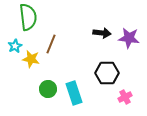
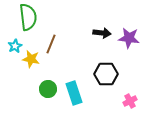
black hexagon: moved 1 px left, 1 px down
pink cross: moved 5 px right, 4 px down
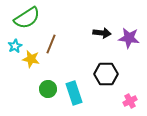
green semicircle: moved 1 px left, 1 px down; rotated 64 degrees clockwise
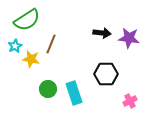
green semicircle: moved 2 px down
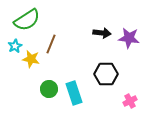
green circle: moved 1 px right
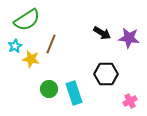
black arrow: rotated 24 degrees clockwise
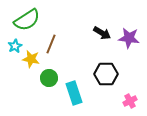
green circle: moved 11 px up
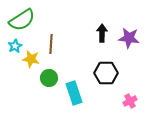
green semicircle: moved 5 px left
black arrow: rotated 120 degrees counterclockwise
brown line: rotated 18 degrees counterclockwise
black hexagon: moved 1 px up
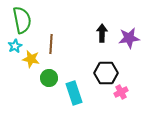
green semicircle: rotated 68 degrees counterclockwise
purple star: rotated 15 degrees counterclockwise
pink cross: moved 9 px left, 9 px up
